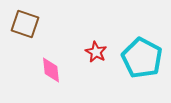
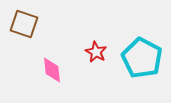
brown square: moved 1 px left
pink diamond: moved 1 px right
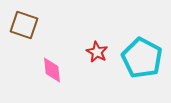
brown square: moved 1 px down
red star: moved 1 px right
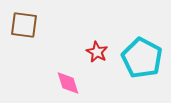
brown square: rotated 12 degrees counterclockwise
pink diamond: moved 16 px right, 13 px down; rotated 12 degrees counterclockwise
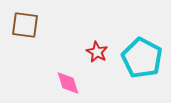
brown square: moved 1 px right
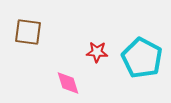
brown square: moved 3 px right, 7 px down
red star: rotated 25 degrees counterclockwise
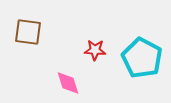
red star: moved 2 px left, 2 px up
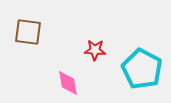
cyan pentagon: moved 11 px down
pink diamond: rotated 8 degrees clockwise
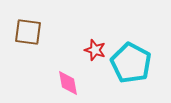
red star: rotated 15 degrees clockwise
cyan pentagon: moved 11 px left, 6 px up
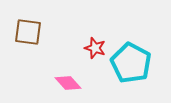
red star: moved 2 px up
pink diamond: rotated 32 degrees counterclockwise
